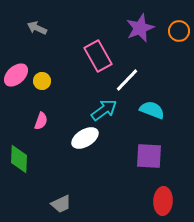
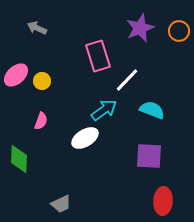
pink rectangle: rotated 12 degrees clockwise
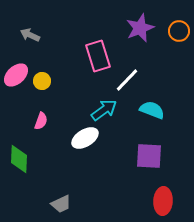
gray arrow: moved 7 px left, 7 px down
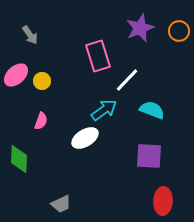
gray arrow: rotated 150 degrees counterclockwise
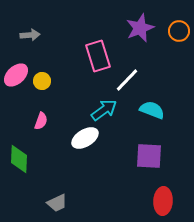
gray arrow: rotated 60 degrees counterclockwise
gray trapezoid: moved 4 px left, 1 px up
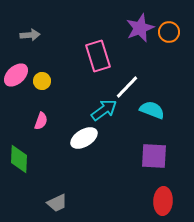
orange circle: moved 10 px left, 1 px down
white line: moved 7 px down
white ellipse: moved 1 px left
purple square: moved 5 px right
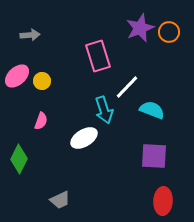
pink ellipse: moved 1 px right, 1 px down
cyan arrow: rotated 108 degrees clockwise
green diamond: rotated 24 degrees clockwise
gray trapezoid: moved 3 px right, 3 px up
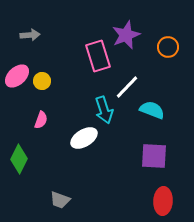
purple star: moved 14 px left, 7 px down
orange circle: moved 1 px left, 15 px down
pink semicircle: moved 1 px up
gray trapezoid: rotated 45 degrees clockwise
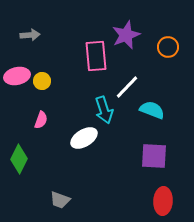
pink rectangle: moved 2 px left; rotated 12 degrees clockwise
pink ellipse: rotated 30 degrees clockwise
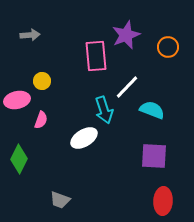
pink ellipse: moved 24 px down
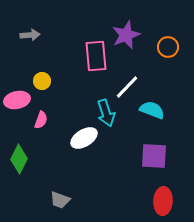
cyan arrow: moved 2 px right, 3 px down
